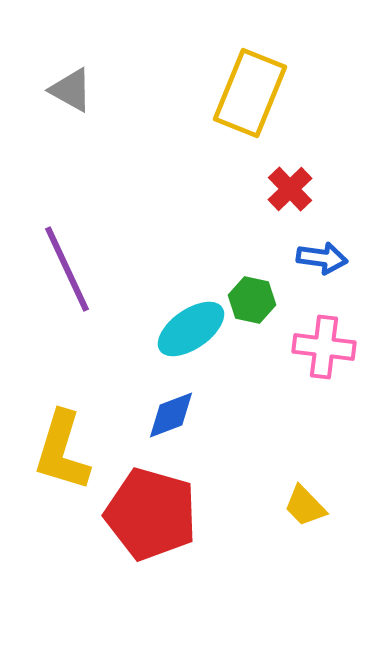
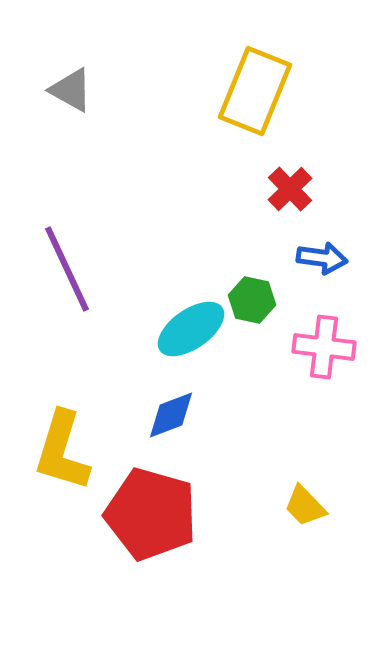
yellow rectangle: moved 5 px right, 2 px up
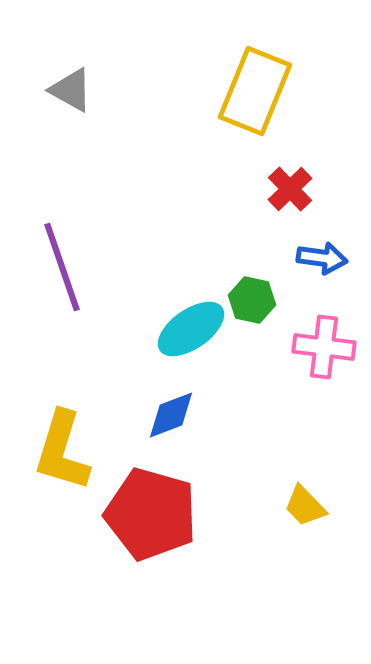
purple line: moved 5 px left, 2 px up; rotated 6 degrees clockwise
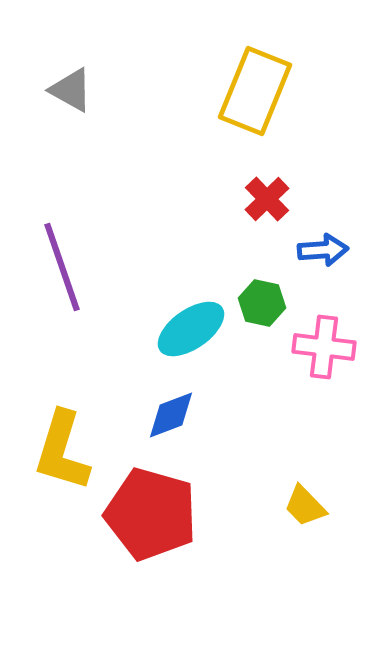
red cross: moved 23 px left, 10 px down
blue arrow: moved 1 px right, 8 px up; rotated 12 degrees counterclockwise
green hexagon: moved 10 px right, 3 px down
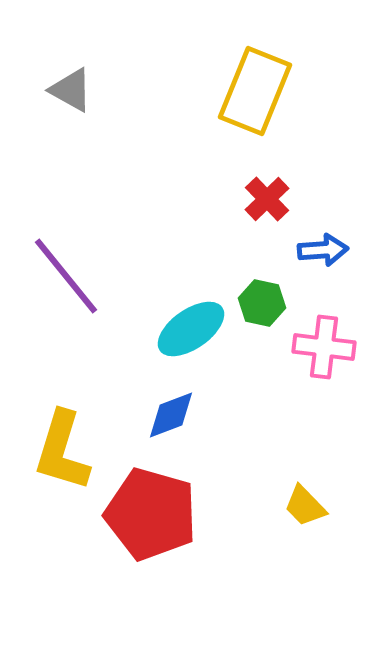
purple line: moved 4 px right, 9 px down; rotated 20 degrees counterclockwise
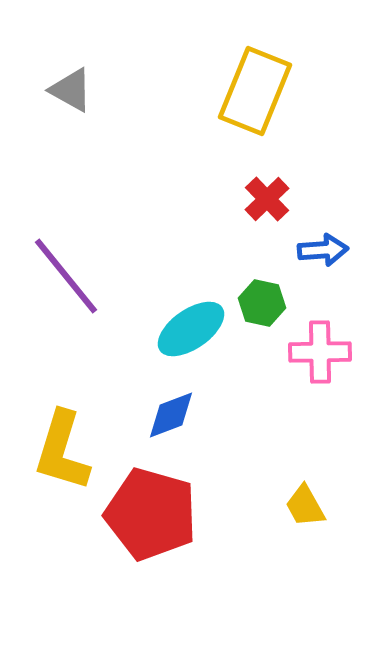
pink cross: moved 4 px left, 5 px down; rotated 8 degrees counterclockwise
yellow trapezoid: rotated 15 degrees clockwise
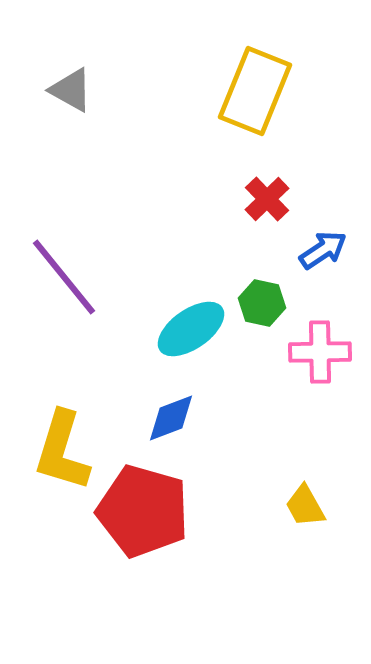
blue arrow: rotated 30 degrees counterclockwise
purple line: moved 2 px left, 1 px down
blue diamond: moved 3 px down
red pentagon: moved 8 px left, 3 px up
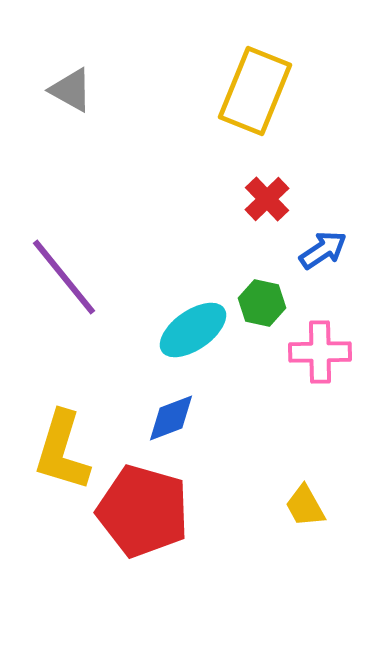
cyan ellipse: moved 2 px right, 1 px down
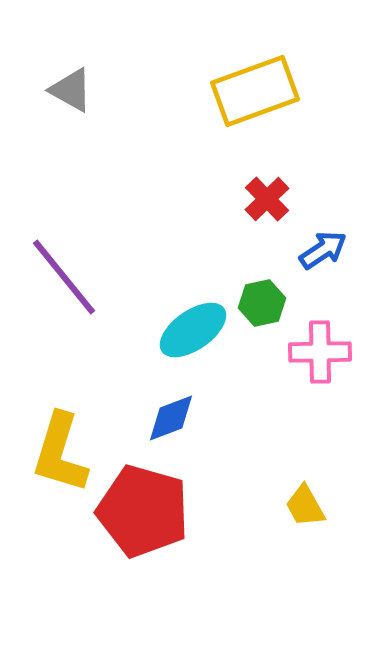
yellow rectangle: rotated 48 degrees clockwise
green hexagon: rotated 24 degrees counterclockwise
yellow L-shape: moved 2 px left, 2 px down
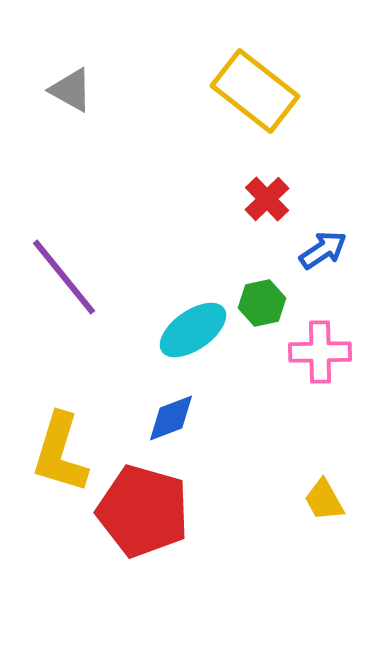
yellow rectangle: rotated 58 degrees clockwise
yellow trapezoid: moved 19 px right, 6 px up
